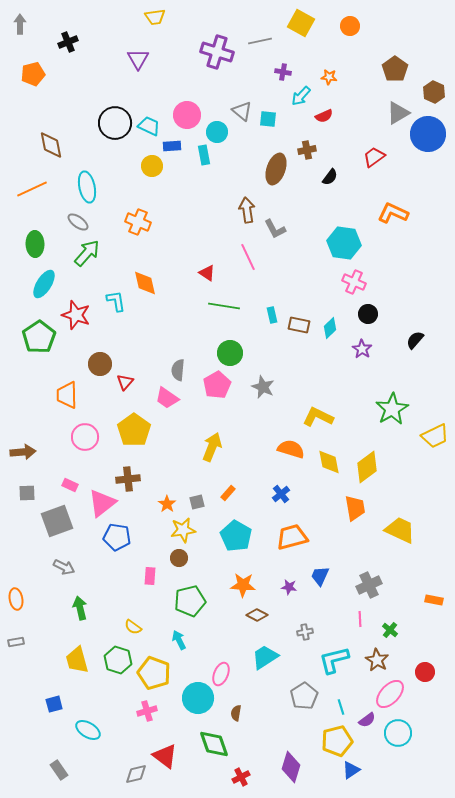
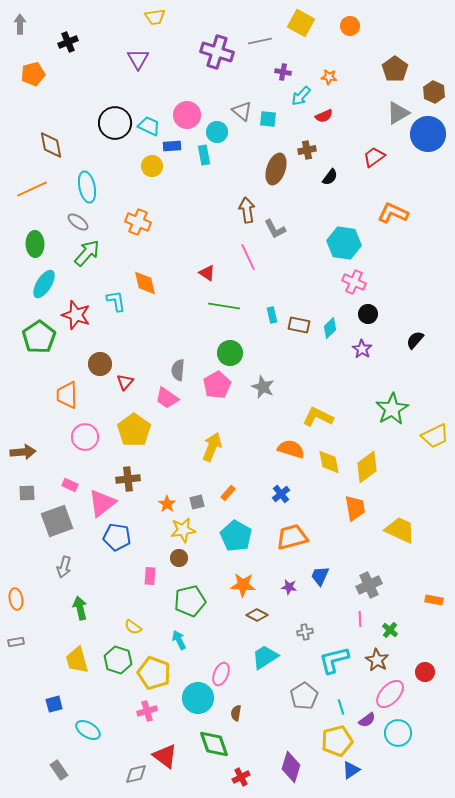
gray arrow at (64, 567): rotated 80 degrees clockwise
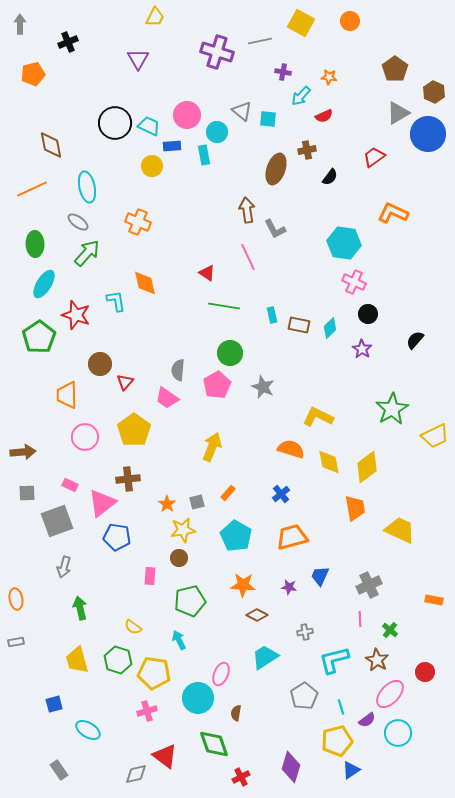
yellow trapezoid at (155, 17): rotated 55 degrees counterclockwise
orange circle at (350, 26): moved 5 px up
yellow pentagon at (154, 673): rotated 12 degrees counterclockwise
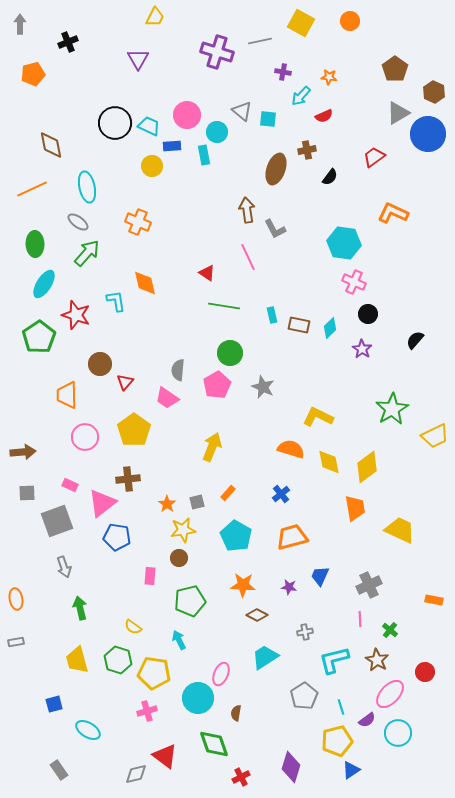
gray arrow at (64, 567): rotated 35 degrees counterclockwise
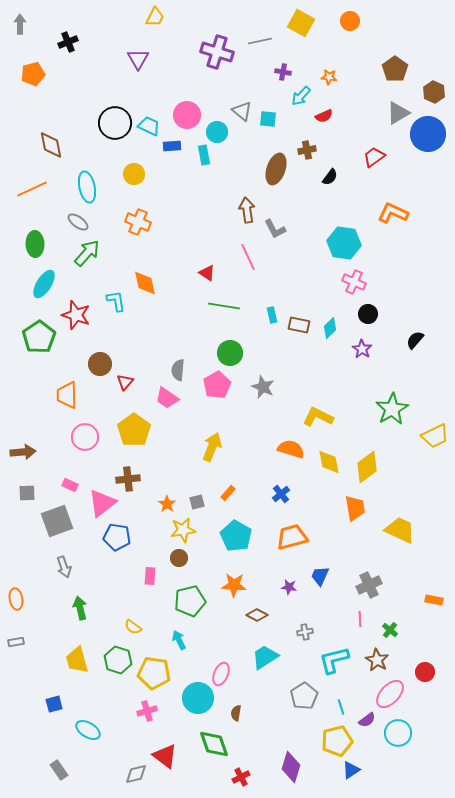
yellow circle at (152, 166): moved 18 px left, 8 px down
orange star at (243, 585): moved 9 px left
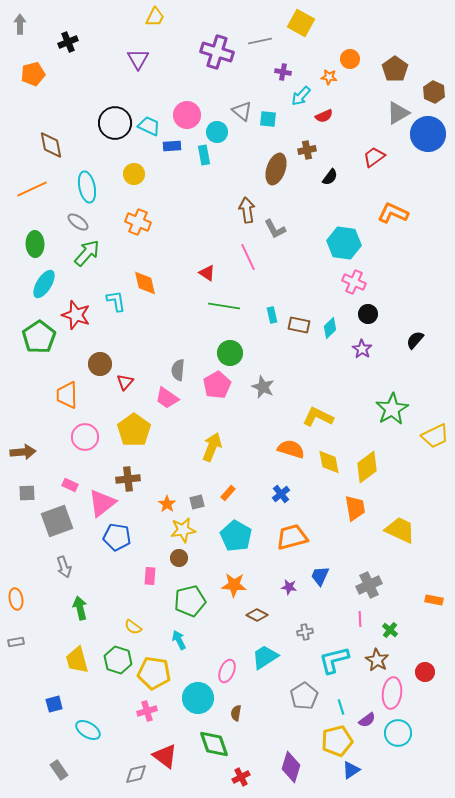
orange circle at (350, 21): moved 38 px down
pink ellipse at (221, 674): moved 6 px right, 3 px up
pink ellipse at (390, 694): moved 2 px right, 1 px up; rotated 36 degrees counterclockwise
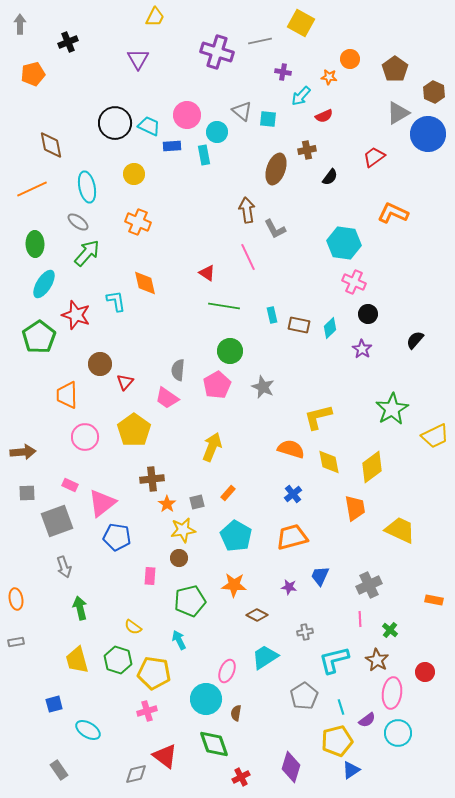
green circle at (230, 353): moved 2 px up
yellow L-shape at (318, 417): rotated 40 degrees counterclockwise
yellow diamond at (367, 467): moved 5 px right
brown cross at (128, 479): moved 24 px right
blue cross at (281, 494): moved 12 px right
cyan circle at (198, 698): moved 8 px right, 1 px down
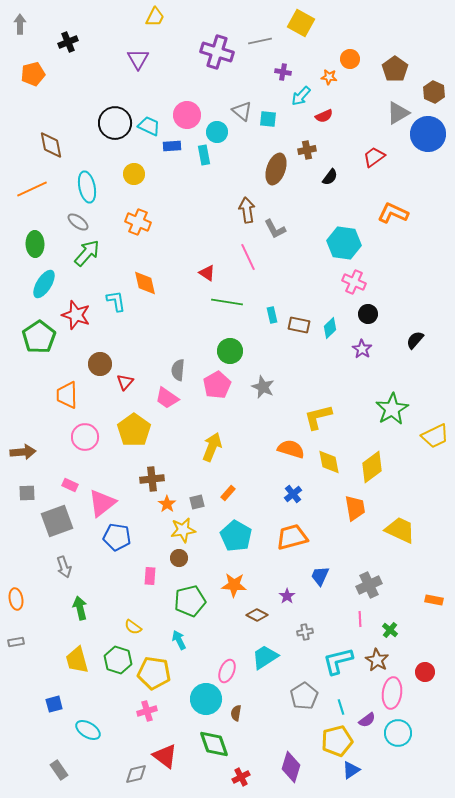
green line at (224, 306): moved 3 px right, 4 px up
purple star at (289, 587): moved 2 px left, 9 px down; rotated 28 degrees clockwise
cyan L-shape at (334, 660): moved 4 px right, 1 px down
